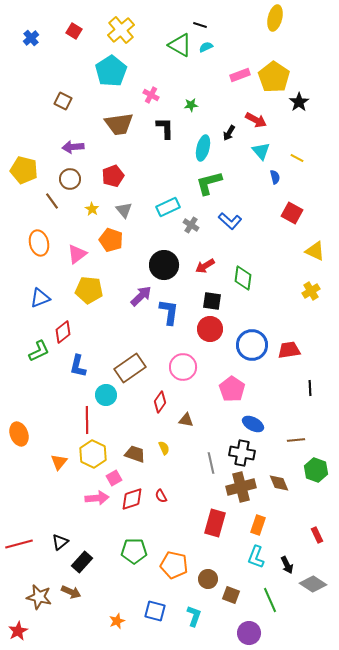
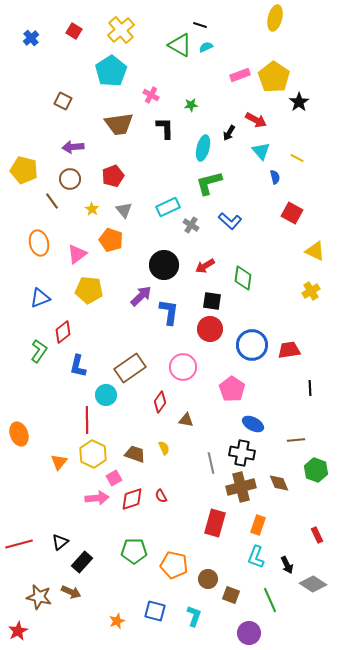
green L-shape at (39, 351): rotated 30 degrees counterclockwise
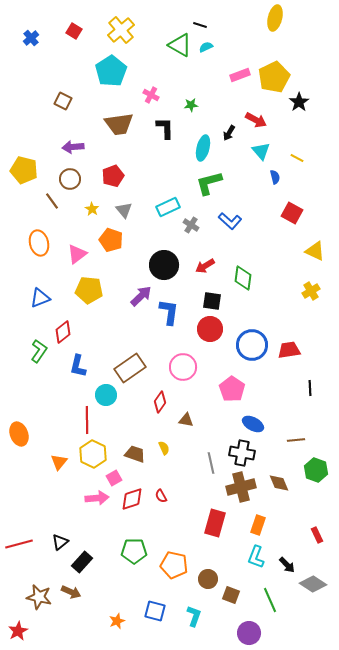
yellow pentagon at (274, 77): rotated 12 degrees clockwise
black arrow at (287, 565): rotated 18 degrees counterclockwise
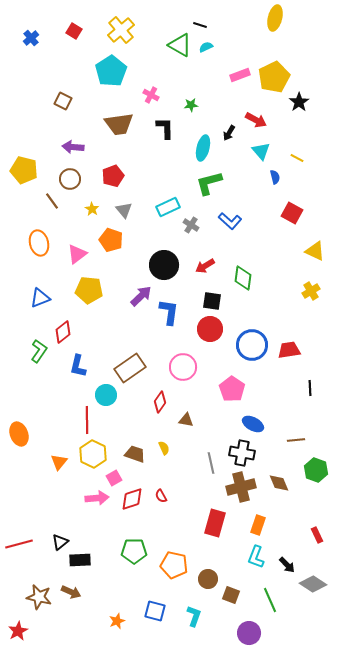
purple arrow at (73, 147): rotated 10 degrees clockwise
black rectangle at (82, 562): moved 2 px left, 2 px up; rotated 45 degrees clockwise
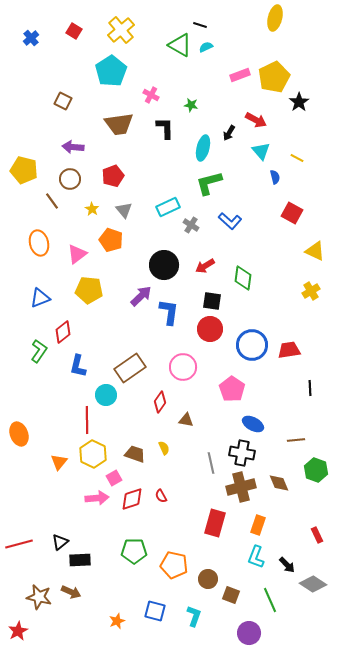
green star at (191, 105): rotated 16 degrees clockwise
